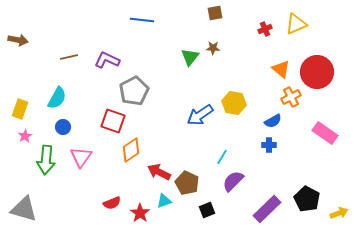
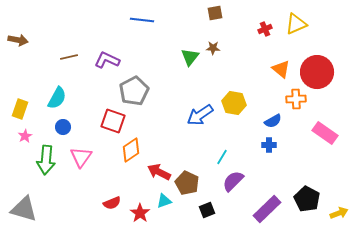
orange cross: moved 5 px right, 2 px down; rotated 24 degrees clockwise
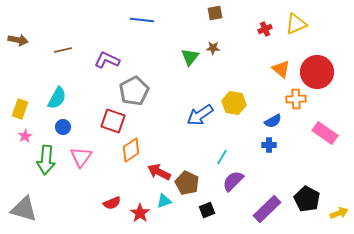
brown line: moved 6 px left, 7 px up
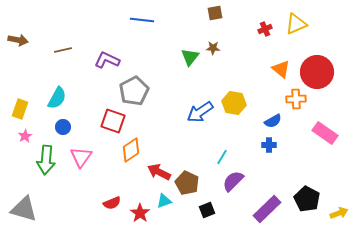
blue arrow: moved 3 px up
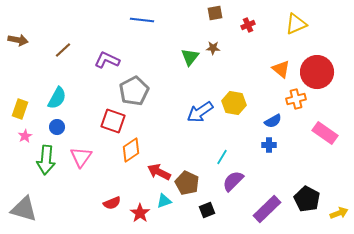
red cross: moved 17 px left, 4 px up
brown line: rotated 30 degrees counterclockwise
orange cross: rotated 12 degrees counterclockwise
blue circle: moved 6 px left
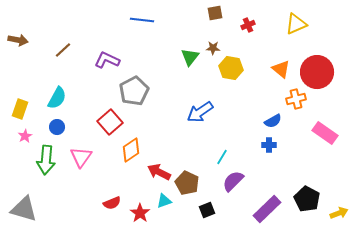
yellow hexagon: moved 3 px left, 35 px up
red square: moved 3 px left, 1 px down; rotated 30 degrees clockwise
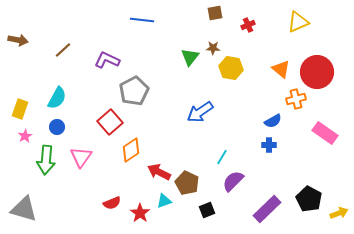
yellow triangle: moved 2 px right, 2 px up
black pentagon: moved 2 px right
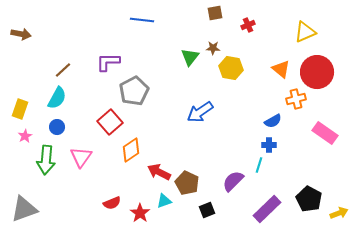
yellow triangle: moved 7 px right, 10 px down
brown arrow: moved 3 px right, 6 px up
brown line: moved 20 px down
purple L-shape: moved 1 px right, 2 px down; rotated 25 degrees counterclockwise
cyan line: moved 37 px right, 8 px down; rotated 14 degrees counterclockwise
gray triangle: rotated 36 degrees counterclockwise
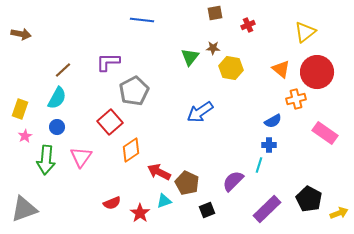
yellow triangle: rotated 15 degrees counterclockwise
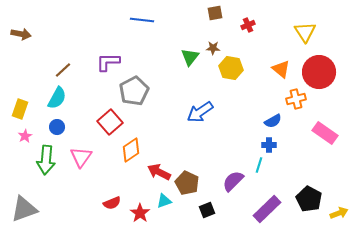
yellow triangle: rotated 25 degrees counterclockwise
red circle: moved 2 px right
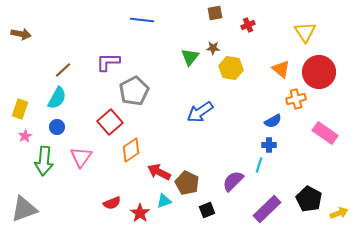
green arrow: moved 2 px left, 1 px down
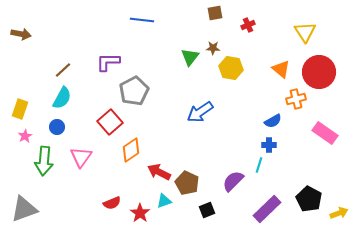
cyan semicircle: moved 5 px right
